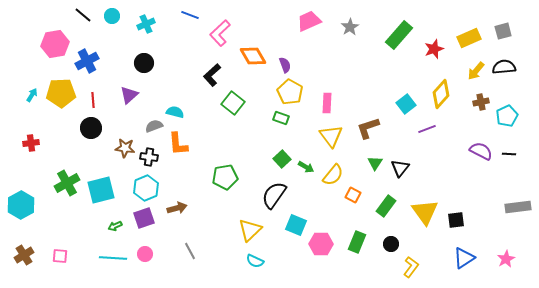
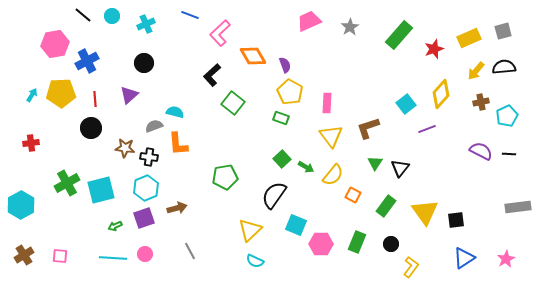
red line at (93, 100): moved 2 px right, 1 px up
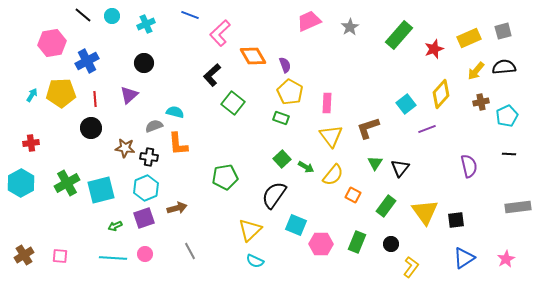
pink hexagon at (55, 44): moved 3 px left, 1 px up
purple semicircle at (481, 151): moved 12 px left, 15 px down; rotated 50 degrees clockwise
cyan hexagon at (21, 205): moved 22 px up
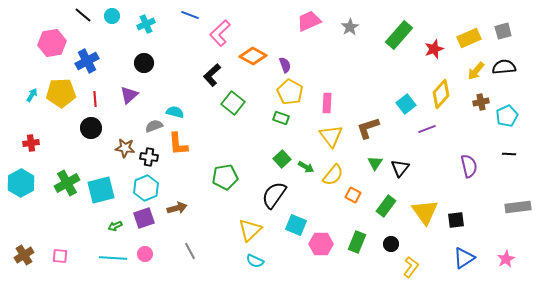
orange diamond at (253, 56): rotated 32 degrees counterclockwise
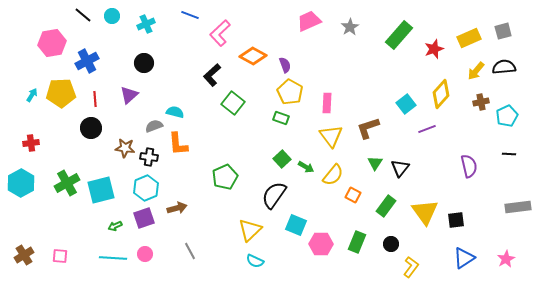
green pentagon at (225, 177): rotated 15 degrees counterclockwise
